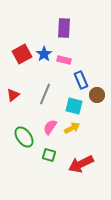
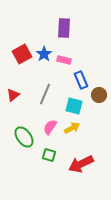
brown circle: moved 2 px right
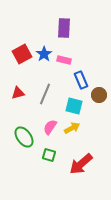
red triangle: moved 5 px right, 2 px up; rotated 24 degrees clockwise
red arrow: rotated 15 degrees counterclockwise
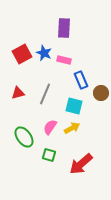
blue star: moved 1 px up; rotated 14 degrees counterclockwise
brown circle: moved 2 px right, 2 px up
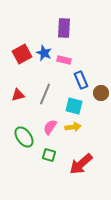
red triangle: moved 2 px down
yellow arrow: moved 1 px right, 1 px up; rotated 21 degrees clockwise
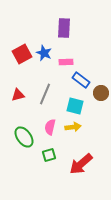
pink rectangle: moved 2 px right, 2 px down; rotated 16 degrees counterclockwise
blue rectangle: rotated 30 degrees counterclockwise
cyan square: moved 1 px right
pink semicircle: rotated 21 degrees counterclockwise
green square: rotated 32 degrees counterclockwise
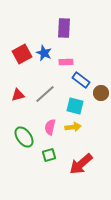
gray line: rotated 25 degrees clockwise
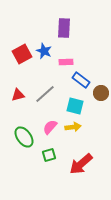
blue star: moved 2 px up
pink semicircle: rotated 28 degrees clockwise
